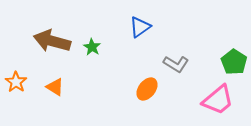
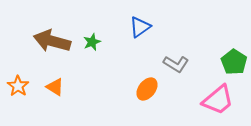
green star: moved 5 px up; rotated 18 degrees clockwise
orange star: moved 2 px right, 4 px down
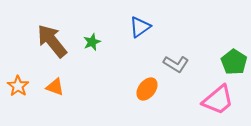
brown arrow: rotated 36 degrees clockwise
orange triangle: rotated 12 degrees counterclockwise
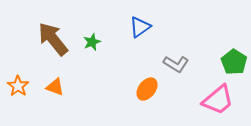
brown arrow: moved 1 px right, 2 px up
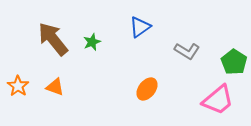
gray L-shape: moved 11 px right, 13 px up
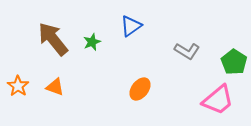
blue triangle: moved 9 px left, 1 px up
orange ellipse: moved 7 px left
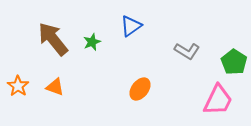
pink trapezoid: rotated 24 degrees counterclockwise
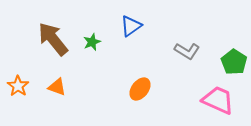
orange triangle: moved 2 px right
pink trapezoid: rotated 92 degrees counterclockwise
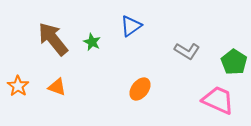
green star: rotated 24 degrees counterclockwise
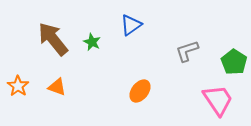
blue triangle: moved 1 px up
gray L-shape: rotated 130 degrees clockwise
orange ellipse: moved 2 px down
pink trapezoid: rotated 32 degrees clockwise
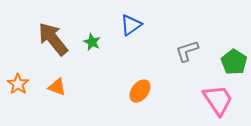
orange star: moved 2 px up
